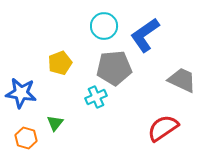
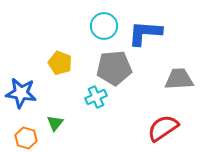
blue L-shape: moved 2 px up; rotated 39 degrees clockwise
yellow pentagon: rotated 30 degrees counterclockwise
gray trapezoid: moved 3 px left, 1 px up; rotated 28 degrees counterclockwise
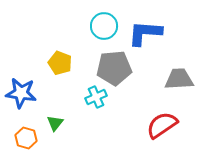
red semicircle: moved 1 px left, 3 px up
